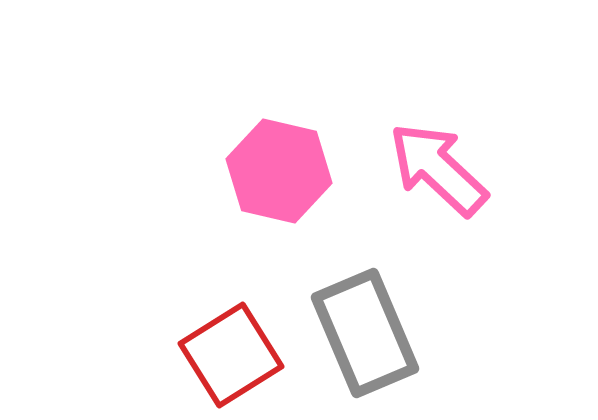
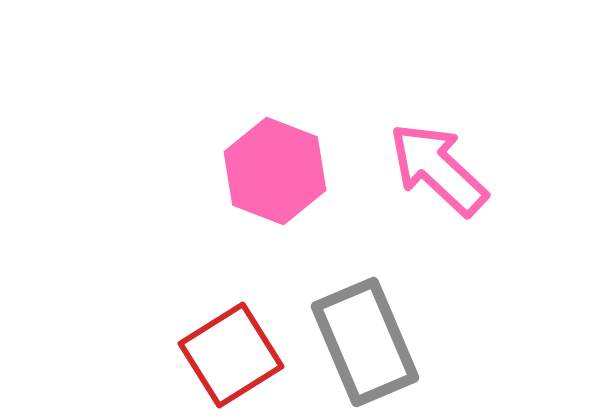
pink hexagon: moved 4 px left; rotated 8 degrees clockwise
gray rectangle: moved 9 px down
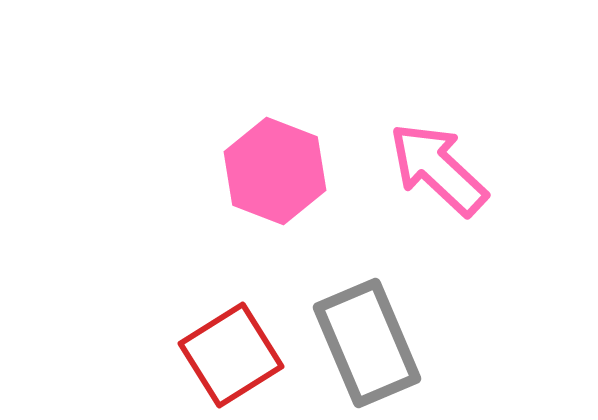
gray rectangle: moved 2 px right, 1 px down
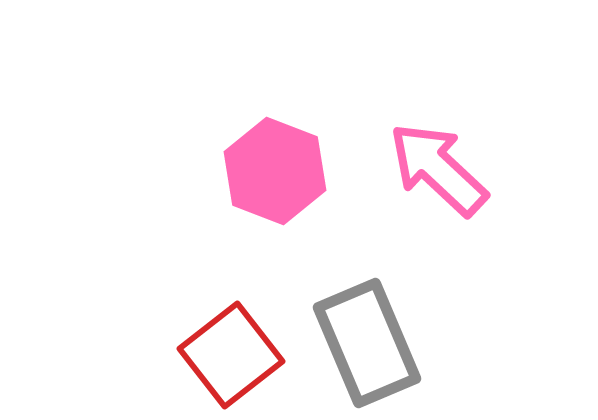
red square: rotated 6 degrees counterclockwise
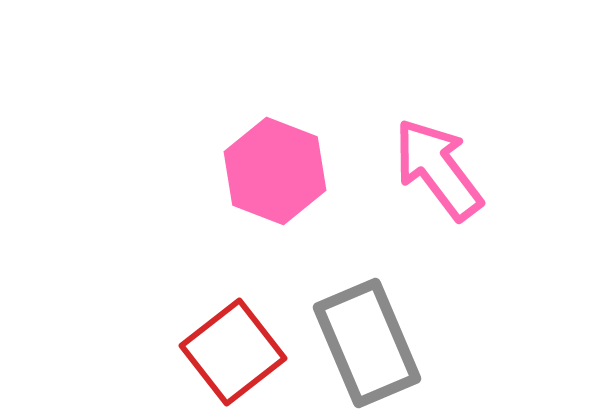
pink arrow: rotated 10 degrees clockwise
red square: moved 2 px right, 3 px up
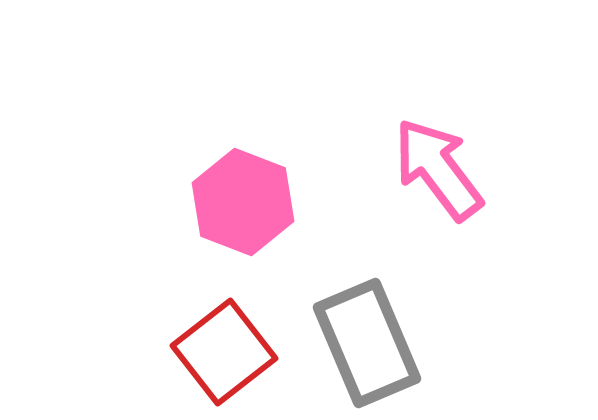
pink hexagon: moved 32 px left, 31 px down
red square: moved 9 px left
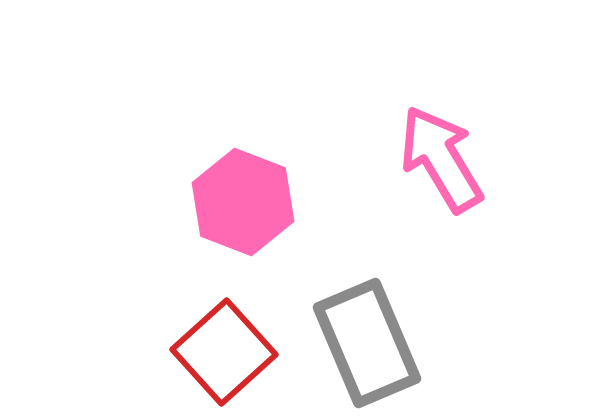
pink arrow: moved 3 px right, 10 px up; rotated 6 degrees clockwise
red square: rotated 4 degrees counterclockwise
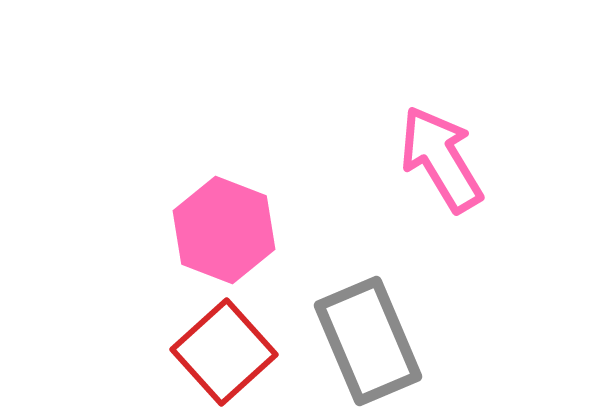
pink hexagon: moved 19 px left, 28 px down
gray rectangle: moved 1 px right, 2 px up
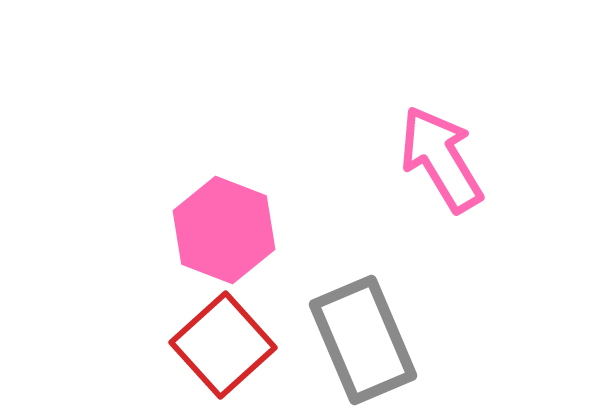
gray rectangle: moved 5 px left, 1 px up
red square: moved 1 px left, 7 px up
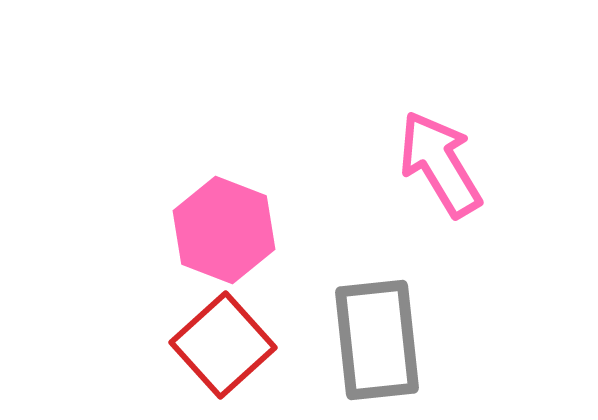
pink arrow: moved 1 px left, 5 px down
gray rectangle: moved 14 px right; rotated 17 degrees clockwise
